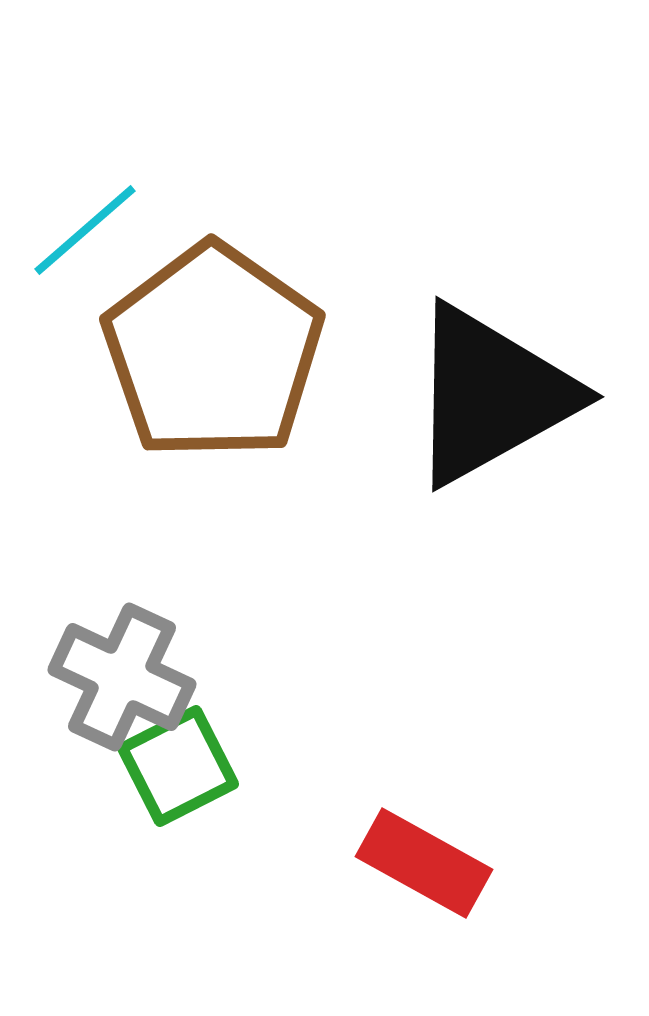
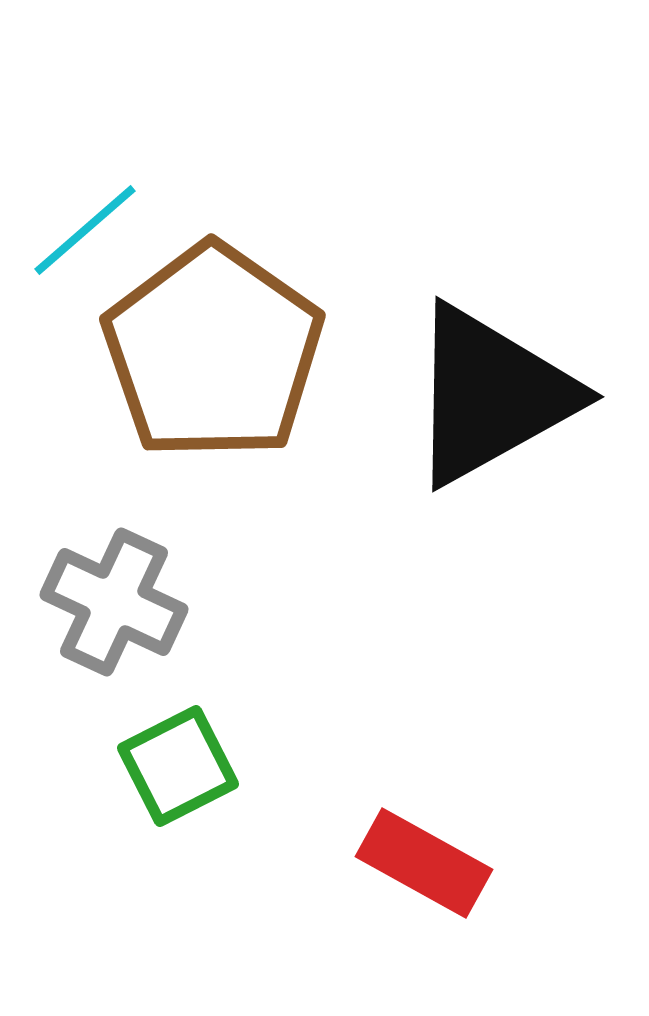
gray cross: moved 8 px left, 75 px up
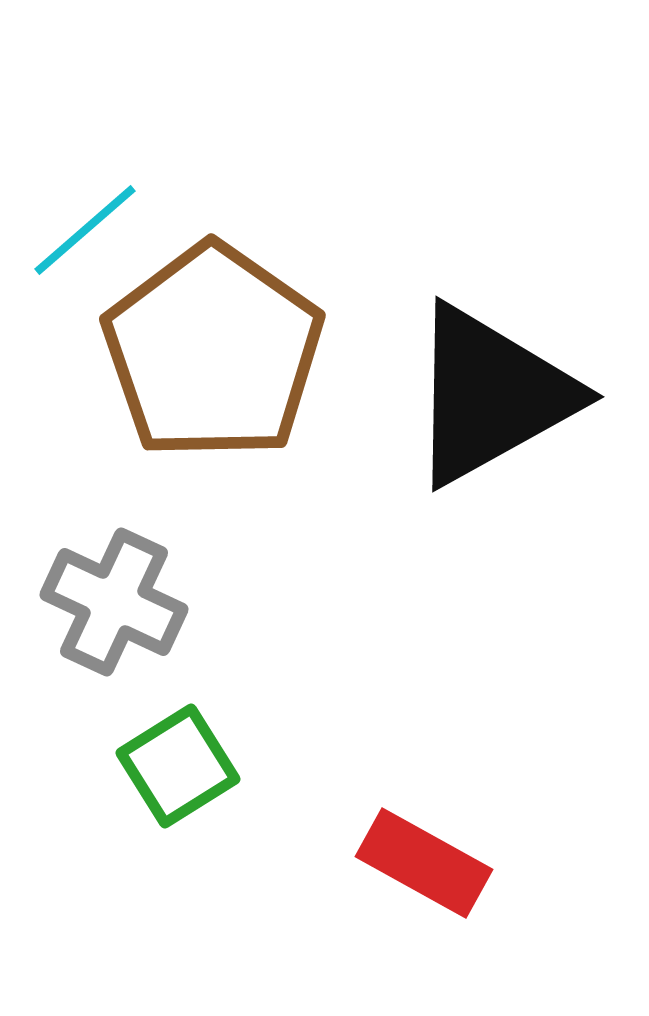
green square: rotated 5 degrees counterclockwise
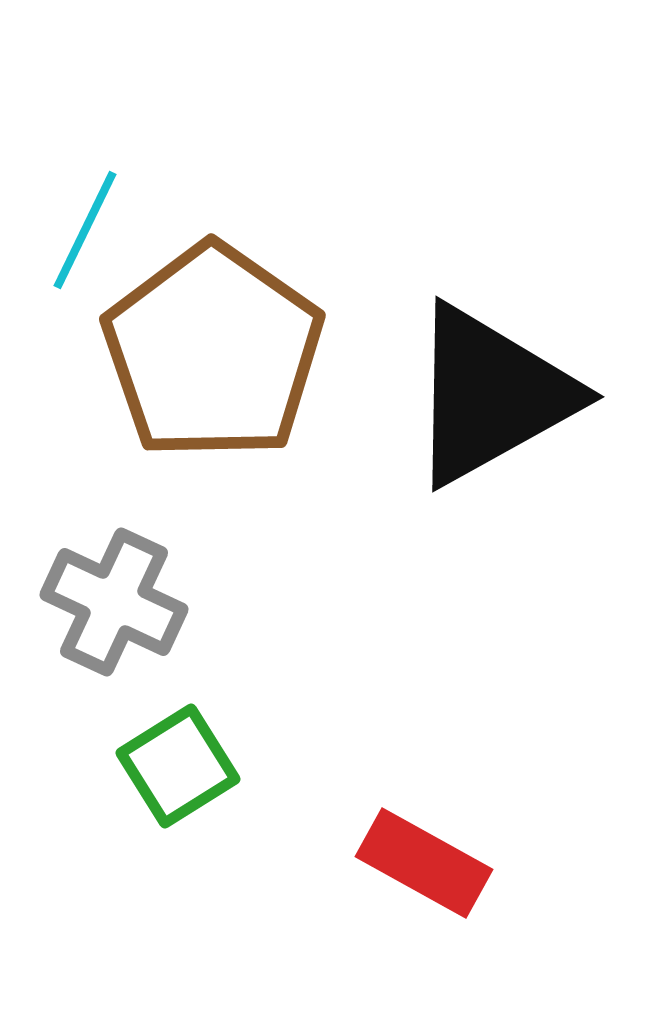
cyan line: rotated 23 degrees counterclockwise
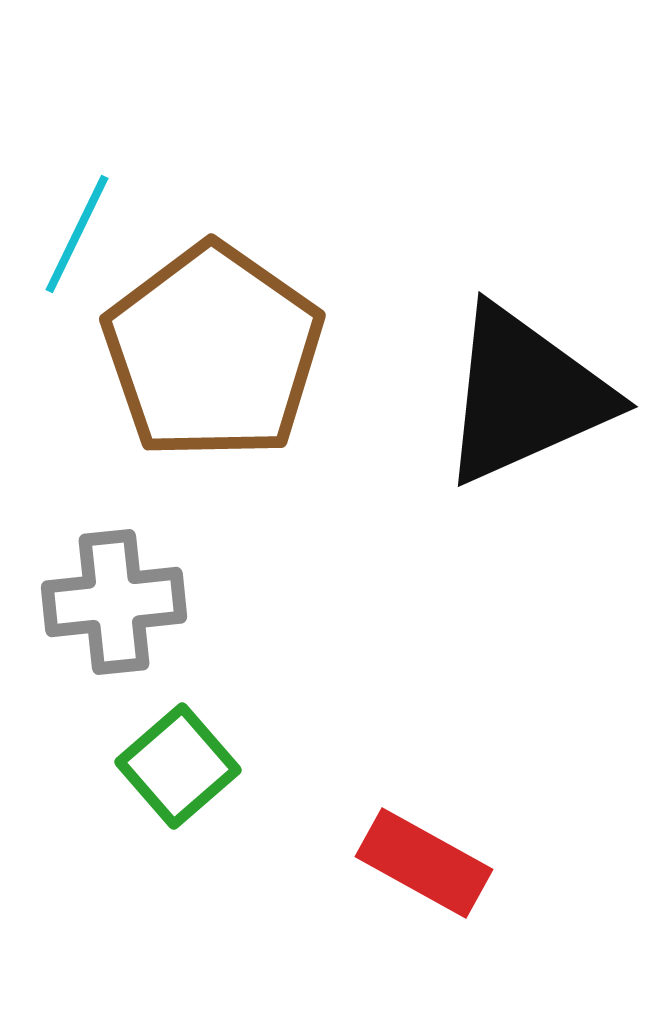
cyan line: moved 8 px left, 4 px down
black triangle: moved 34 px right; rotated 5 degrees clockwise
gray cross: rotated 31 degrees counterclockwise
green square: rotated 9 degrees counterclockwise
